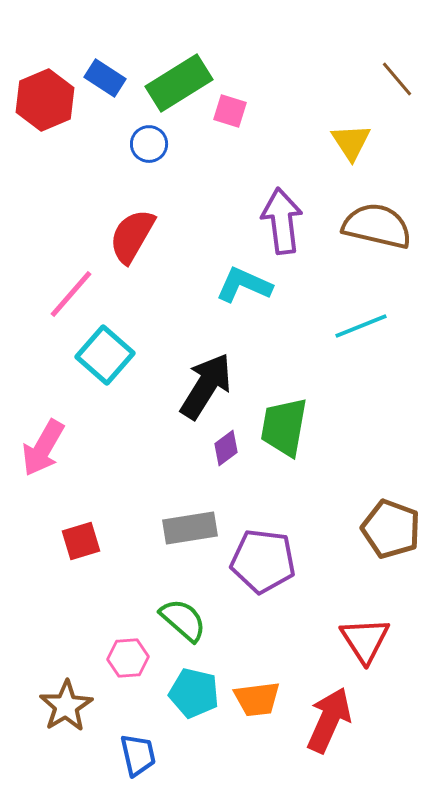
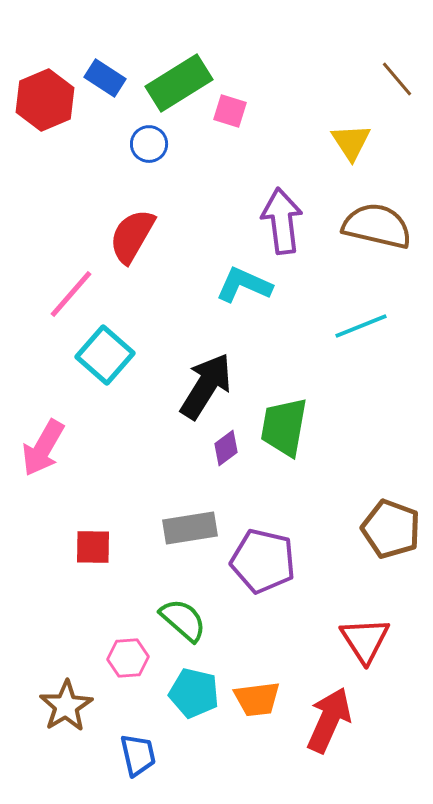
red square: moved 12 px right, 6 px down; rotated 18 degrees clockwise
purple pentagon: rotated 6 degrees clockwise
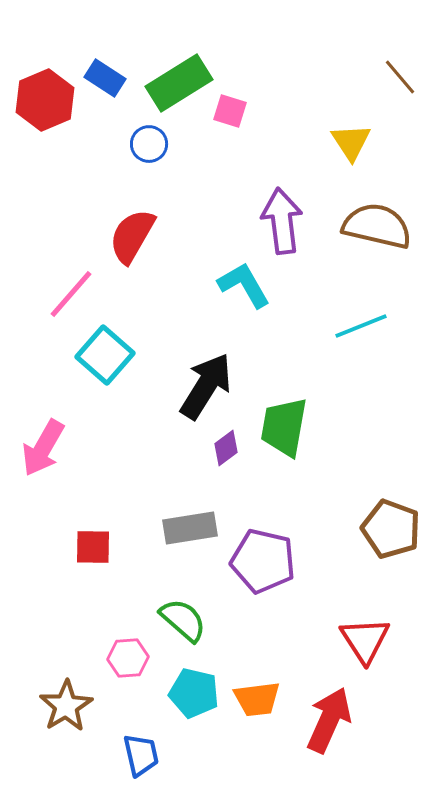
brown line: moved 3 px right, 2 px up
cyan L-shape: rotated 36 degrees clockwise
blue trapezoid: moved 3 px right
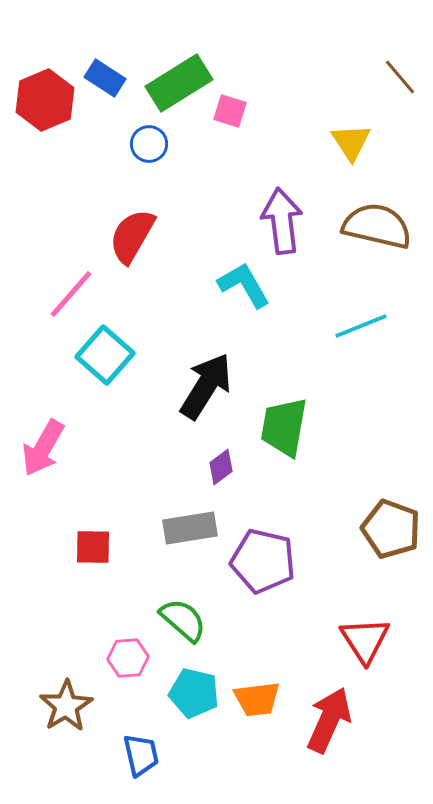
purple diamond: moved 5 px left, 19 px down
